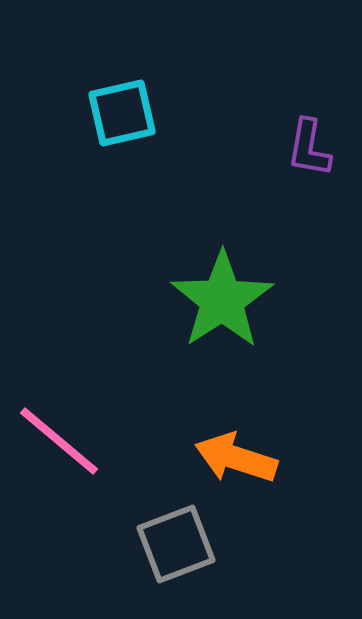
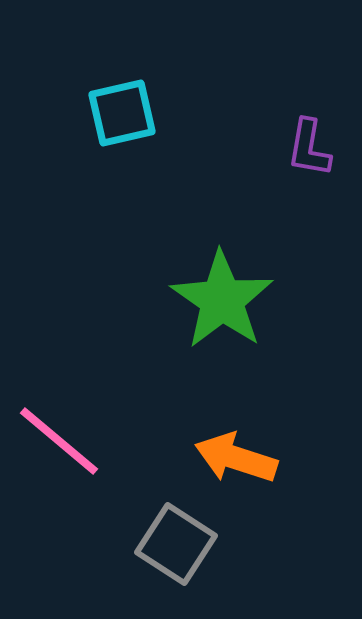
green star: rotated 4 degrees counterclockwise
gray square: rotated 36 degrees counterclockwise
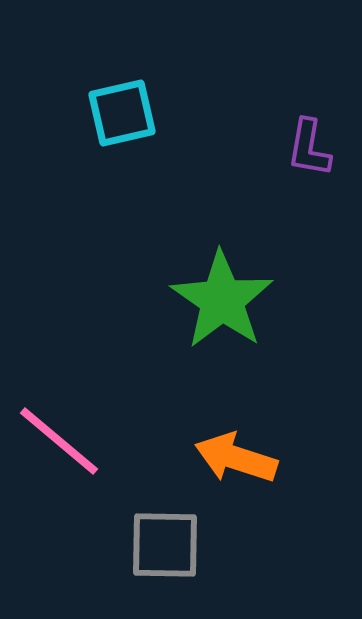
gray square: moved 11 px left, 1 px down; rotated 32 degrees counterclockwise
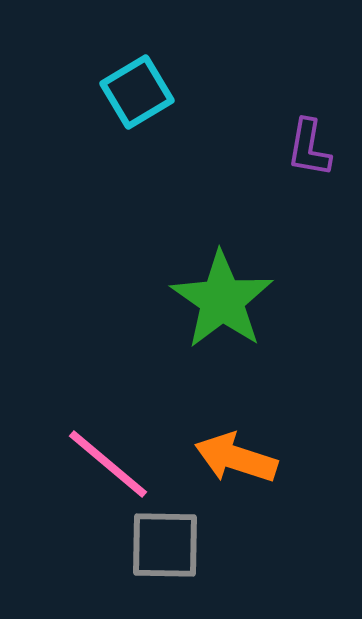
cyan square: moved 15 px right, 21 px up; rotated 18 degrees counterclockwise
pink line: moved 49 px right, 23 px down
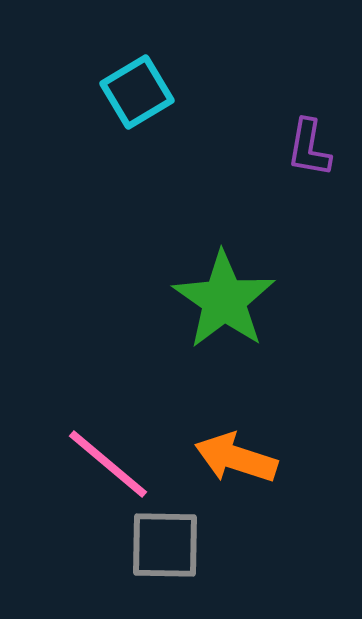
green star: moved 2 px right
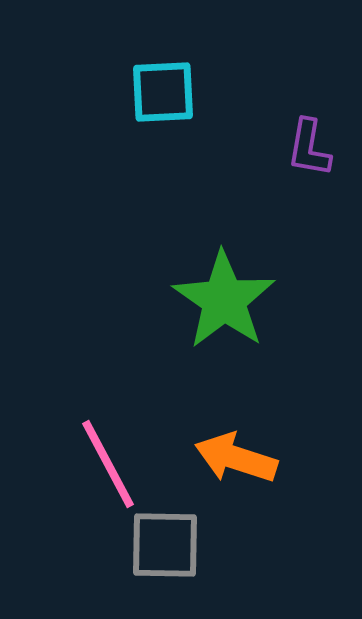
cyan square: moved 26 px right; rotated 28 degrees clockwise
pink line: rotated 22 degrees clockwise
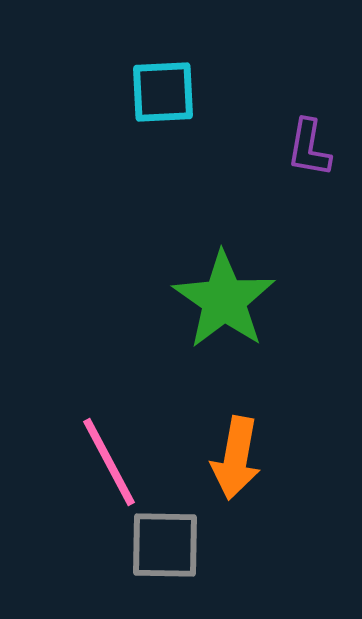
orange arrow: rotated 98 degrees counterclockwise
pink line: moved 1 px right, 2 px up
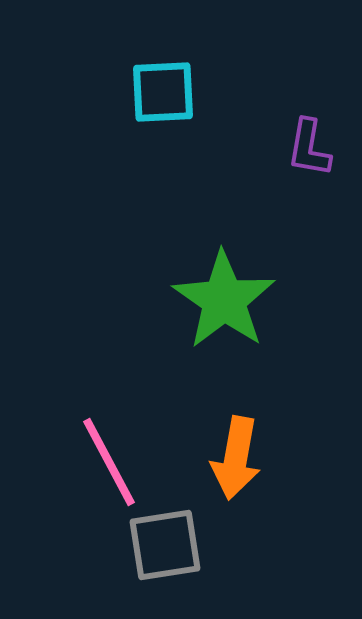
gray square: rotated 10 degrees counterclockwise
